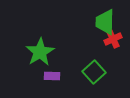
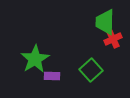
green star: moved 5 px left, 7 px down
green square: moved 3 px left, 2 px up
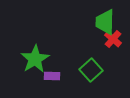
red cross: rotated 24 degrees counterclockwise
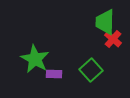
green star: rotated 12 degrees counterclockwise
purple rectangle: moved 2 px right, 2 px up
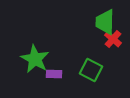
green square: rotated 20 degrees counterclockwise
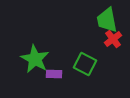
green trapezoid: moved 2 px right, 2 px up; rotated 12 degrees counterclockwise
red cross: rotated 12 degrees clockwise
green square: moved 6 px left, 6 px up
